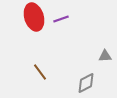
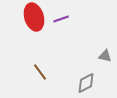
gray triangle: rotated 16 degrees clockwise
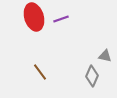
gray diamond: moved 6 px right, 7 px up; rotated 40 degrees counterclockwise
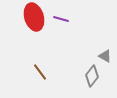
purple line: rotated 35 degrees clockwise
gray triangle: rotated 16 degrees clockwise
gray diamond: rotated 15 degrees clockwise
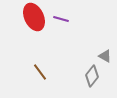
red ellipse: rotated 8 degrees counterclockwise
